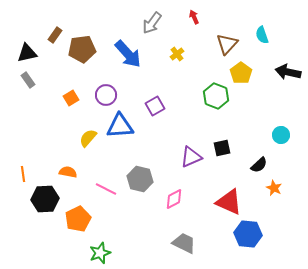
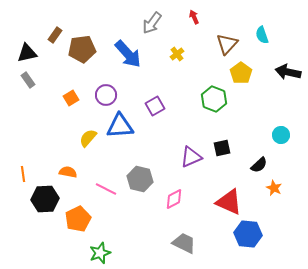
green hexagon: moved 2 px left, 3 px down
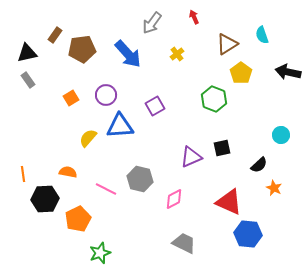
brown triangle: rotated 15 degrees clockwise
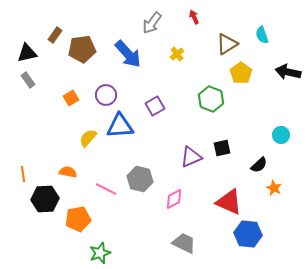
green hexagon: moved 3 px left
orange pentagon: rotated 15 degrees clockwise
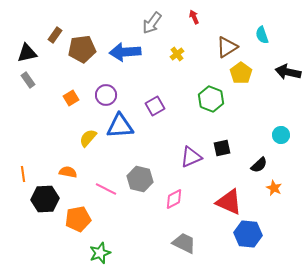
brown triangle: moved 3 px down
blue arrow: moved 3 px left, 2 px up; rotated 128 degrees clockwise
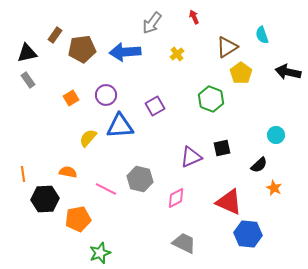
cyan circle: moved 5 px left
pink diamond: moved 2 px right, 1 px up
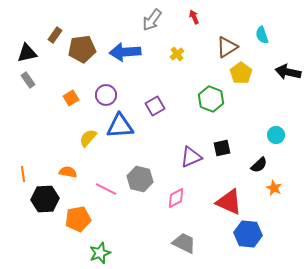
gray arrow: moved 3 px up
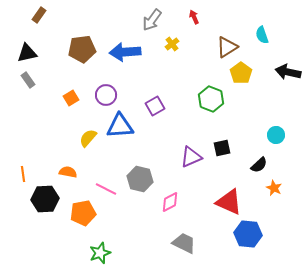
brown rectangle: moved 16 px left, 20 px up
yellow cross: moved 5 px left, 10 px up
pink diamond: moved 6 px left, 4 px down
orange pentagon: moved 5 px right, 6 px up
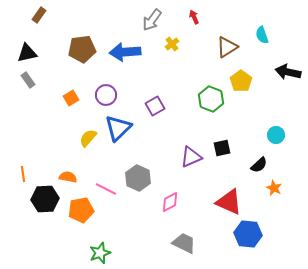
yellow pentagon: moved 8 px down
blue triangle: moved 2 px left, 2 px down; rotated 40 degrees counterclockwise
orange semicircle: moved 5 px down
gray hexagon: moved 2 px left, 1 px up; rotated 10 degrees clockwise
orange pentagon: moved 2 px left, 3 px up
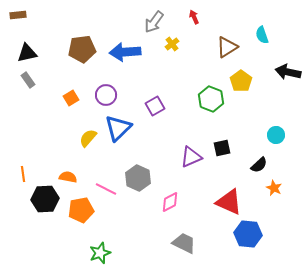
brown rectangle: moved 21 px left; rotated 49 degrees clockwise
gray arrow: moved 2 px right, 2 px down
